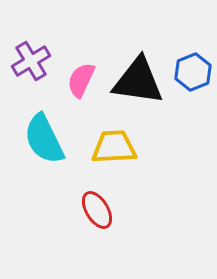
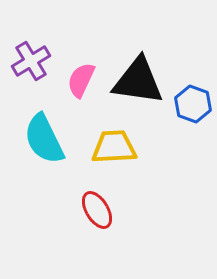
blue hexagon: moved 32 px down; rotated 18 degrees counterclockwise
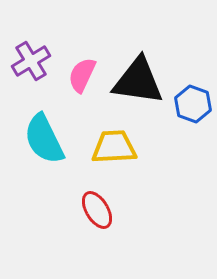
pink semicircle: moved 1 px right, 5 px up
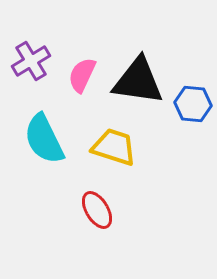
blue hexagon: rotated 15 degrees counterclockwise
yellow trapezoid: rotated 21 degrees clockwise
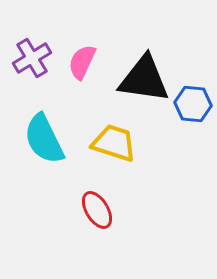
purple cross: moved 1 px right, 3 px up
pink semicircle: moved 13 px up
black triangle: moved 6 px right, 2 px up
yellow trapezoid: moved 4 px up
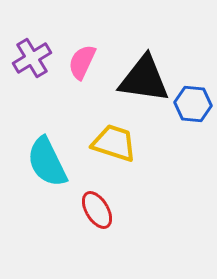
cyan semicircle: moved 3 px right, 23 px down
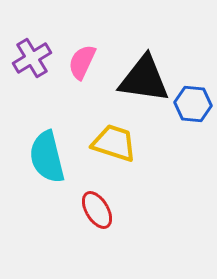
cyan semicircle: moved 5 px up; rotated 12 degrees clockwise
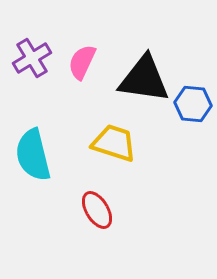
cyan semicircle: moved 14 px left, 2 px up
